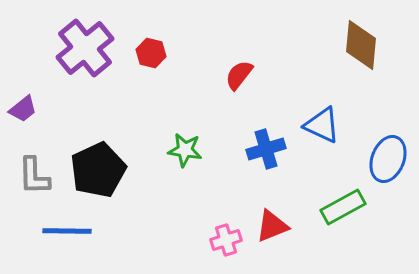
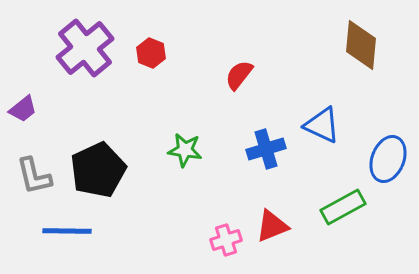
red hexagon: rotated 8 degrees clockwise
gray L-shape: rotated 12 degrees counterclockwise
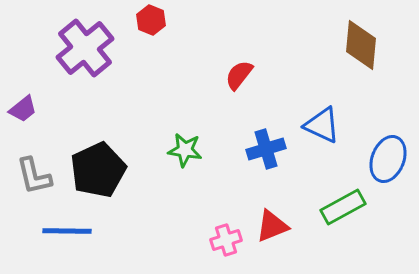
red hexagon: moved 33 px up
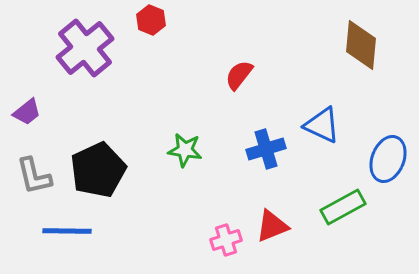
purple trapezoid: moved 4 px right, 3 px down
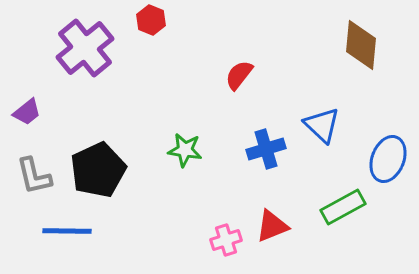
blue triangle: rotated 18 degrees clockwise
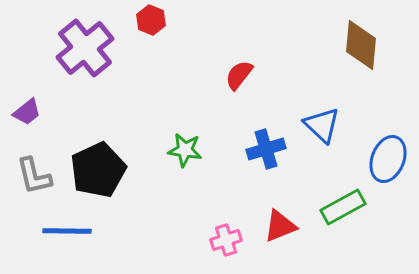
red triangle: moved 8 px right
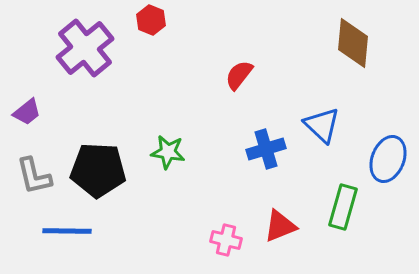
brown diamond: moved 8 px left, 2 px up
green star: moved 17 px left, 2 px down
black pentagon: rotated 28 degrees clockwise
green rectangle: rotated 45 degrees counterclockwise
pink cross: rotated 32 degrees clockwise
